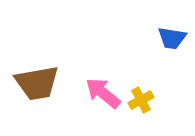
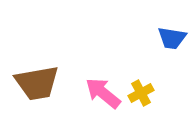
yellow cross: moved 7 px up
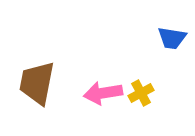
brown trapezoid: rotated 111 degrees clockwise
pink arrow: rotated 48 degrees counterclockwise
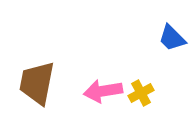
blue trapezoid: rotated 36 degrees clockwise
pink arrow: moved 2 px up
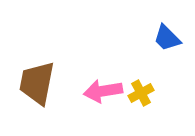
blue trapezoid: moved 5 px left
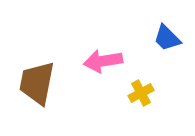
pink arrow: moved 30 px up
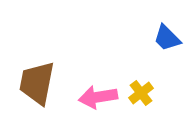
pink arrow: moved 5 px left, 36 px down
yellow cross: rotated 10 degrees counterclockwise
